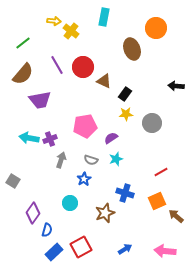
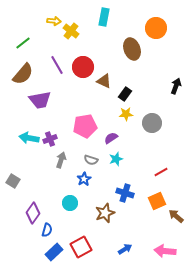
black arrow: rotated 105 degrees clockwise
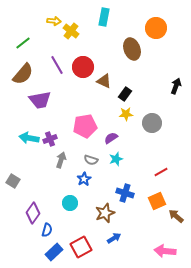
blue arrow: moved 11 px left, 11 px up
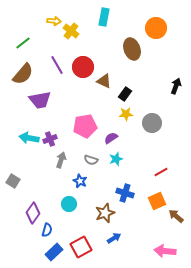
blue star: moved 4 px left, 2 px down; rotated 16 degrees counterclockwise
cyan circle: moved 1 px left, 1 px down
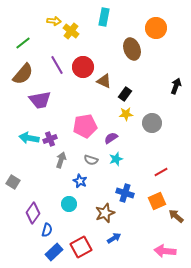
gray square: moved 1 px down
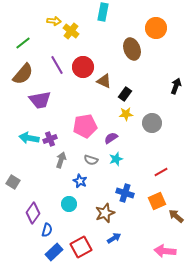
cyan rectangle: moved 1 px left, 5 px up
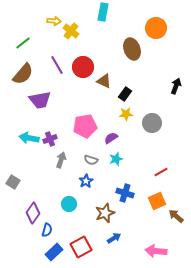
blue star: moved 6 px right; rotated 16 degrees clockwise
pink arrow: moved 9 px left
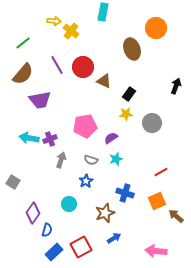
black rectangle: moved 4 px right
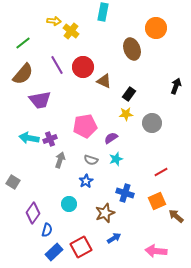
gray arrow: moved 1 px left
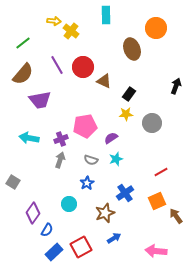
cyan rectangle: moved 3 px right, 3 px down; rotated 12 degrees counterclockwise
purple cross: moved 11 px right
blue star: moved 1 px right, 2 px down
blue cross: rotated 36 degrees clockwise
brown arrow: rotated 14 degrees clockwise
blue semicircle: rotated 16 degrees clockwise
